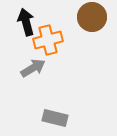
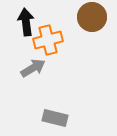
black arrow: rotated 8 degrees clockwise
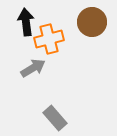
brown circle: moved 5 px down
orange cross: moved 1 px right, 1 px up
gray rectangle: rotated 35 degrees clockwise
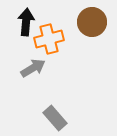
black arrow: rotated 12 degrees clockwise
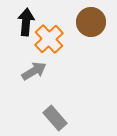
brown circle: moved 1 px left
orange cross: rotated 28 degrees counterclockwise
gray arrow: moved 1 px right, 3 px down
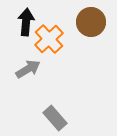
gray arrow: moved 6 px left, 2 px up
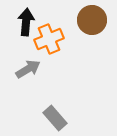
brown circle: moved 1 px right, 2 px up
orange cross: rotated 20 degrees clockwise
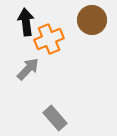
black arrow: rotated 12 degrees counterclockwise
gray arrow: rotated 15 degrees counterclockwise
